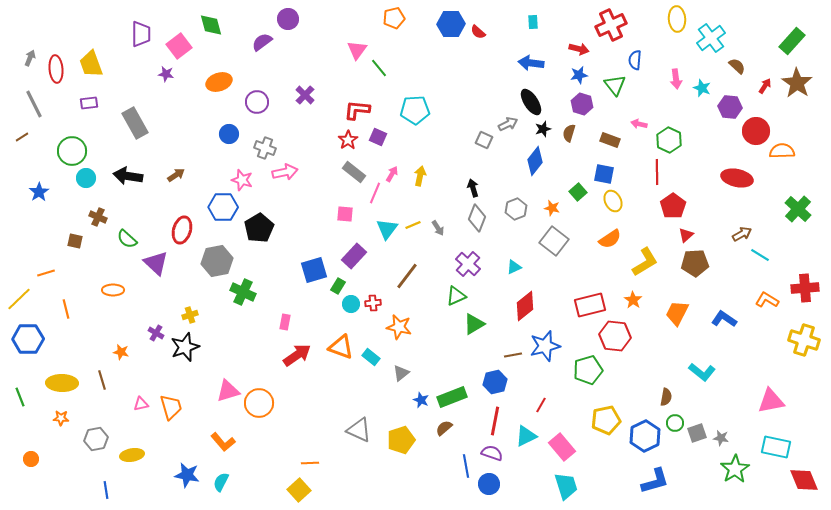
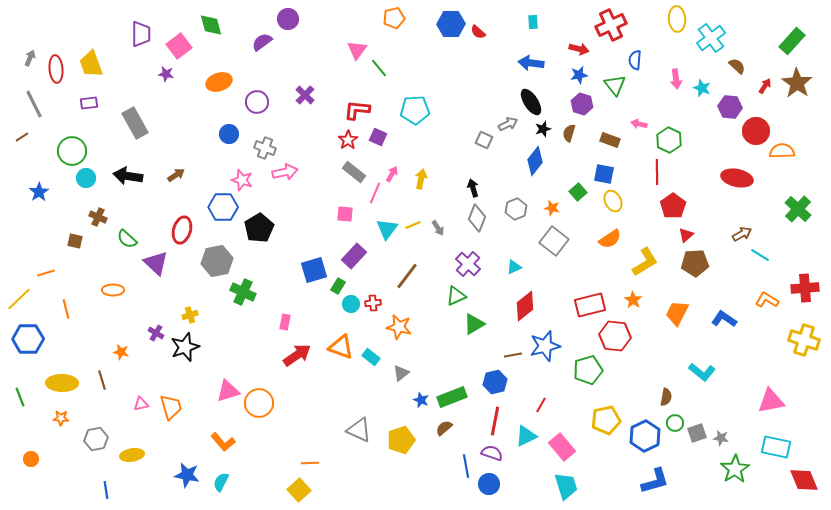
yellow arrow at (420, 176): moved 1 px right, 3 px down
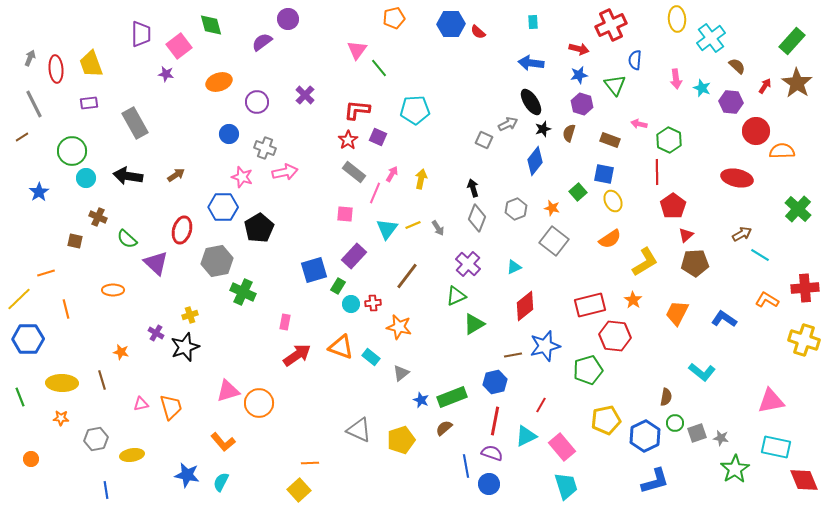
purple hexagon at (730, 107): moved 1 px right, 5 px up
pink star at (242, 180): moved 3 px up
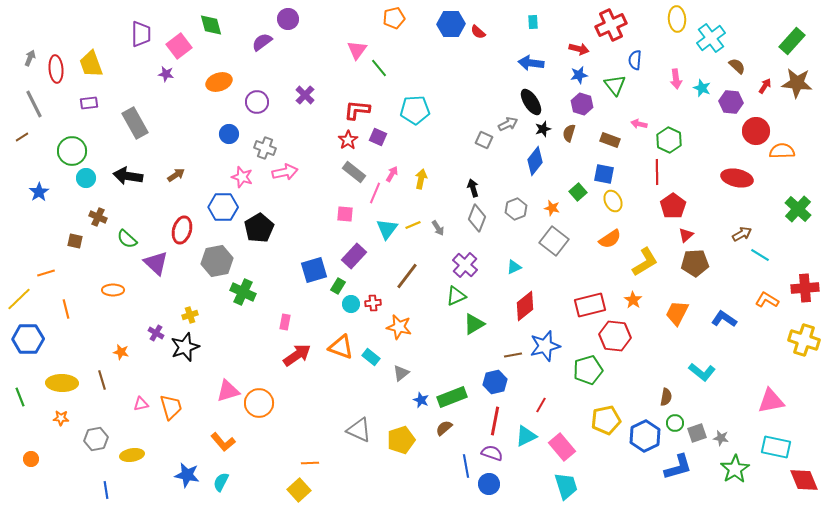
brown star at (797, 83): rotated 28 degrees counterclockwise
purple cross at (468, 264): moved 3 px left, 1 px down
blue L-shape at (655, 481): moved 23 px right, 14 px up
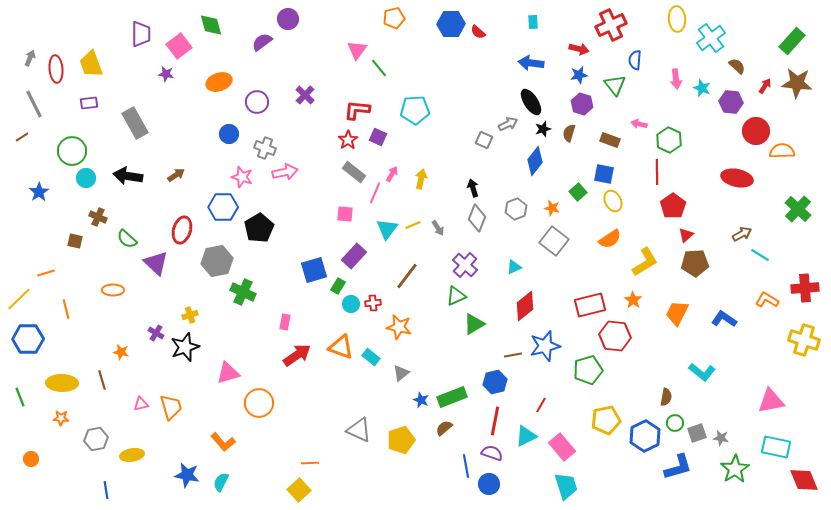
pink triangle at (228, 391): moved 18 px up
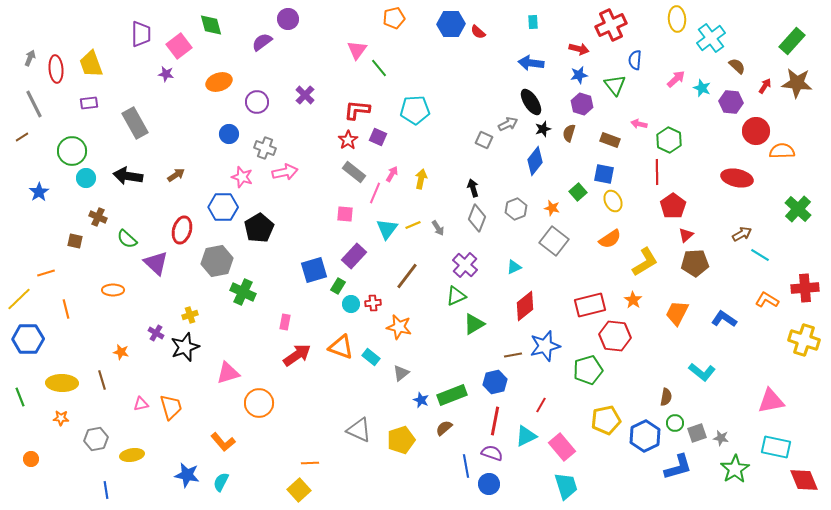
pink arrow at (676, 79): rotated 126 degrees counterclockwise
green rectangle at (452, 397): moved 2 px up
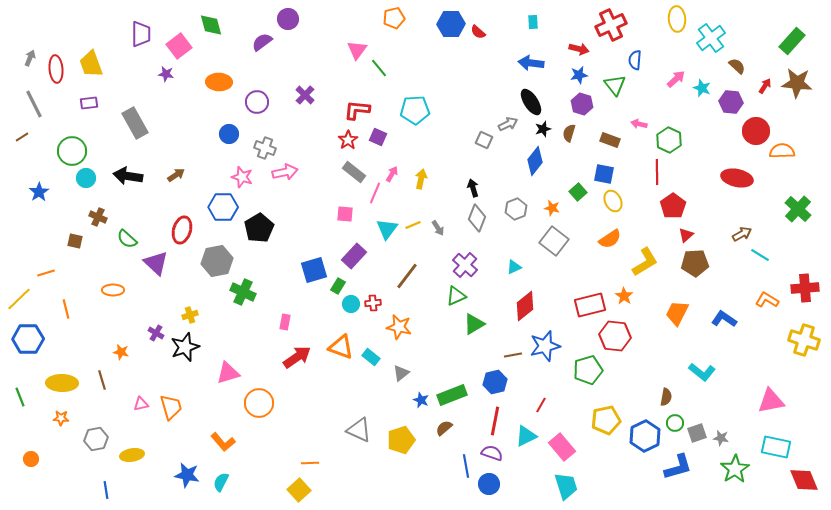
orange ellipse at (219, 82): rotated 20 degrees clockwise
orange star at (633, 300): moved 9 px left, 4 px up
red arrow at (297, 355): moved 2 px down
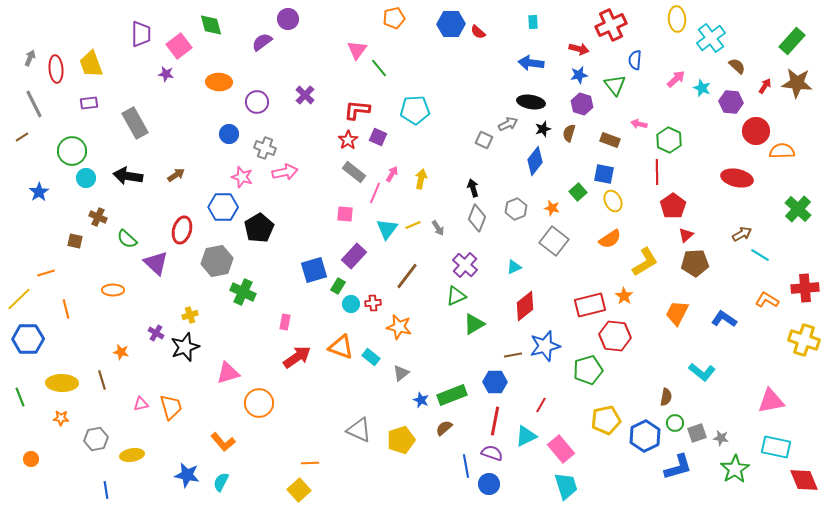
black ellipse at (531, 102): rotated 48 degrees counterclockwise
blue hexagon at (495, 382): rotated 15 degrees clockwise
pink rectangle at (562, 447): moved 1 px left, 2 px down
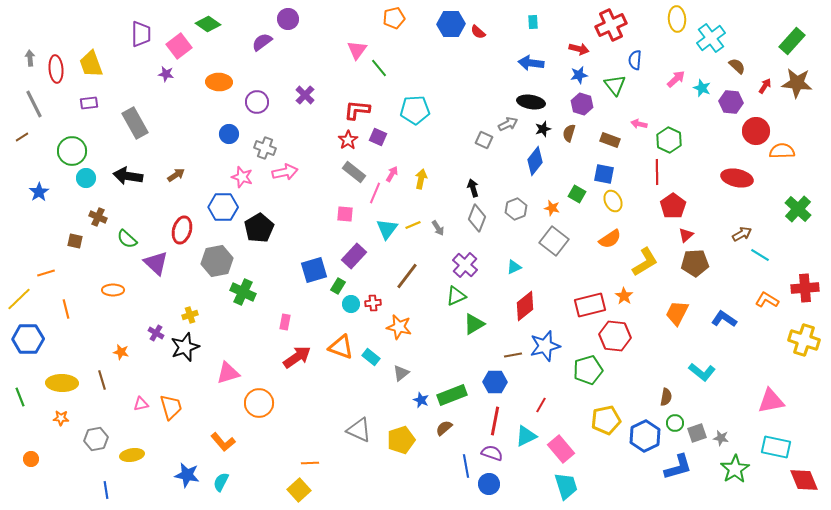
green diamond at (211, 25): moved 3 px left, 1 px up; rotated 40 degrees counterclockwise
gray arrow at (30, 58): rotated 28 degrees counterclockwise
green square at (578, 192): moved 1 px left, 2 px down; rotated 18 degrees counterclockwise
